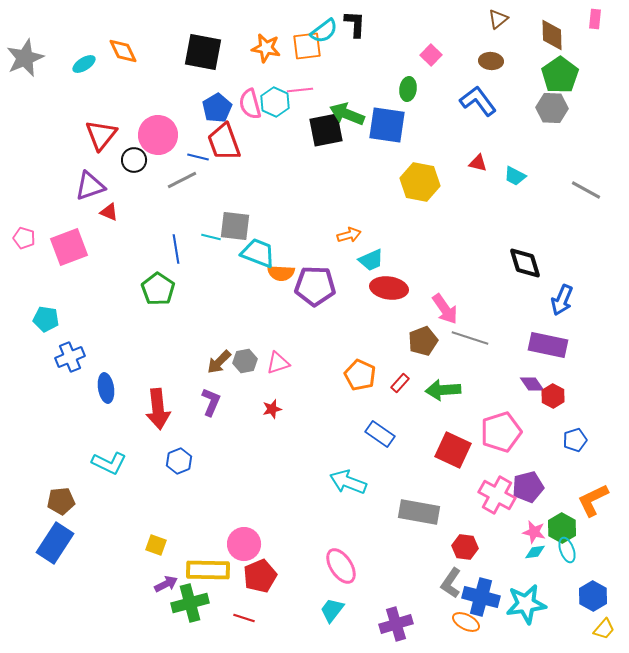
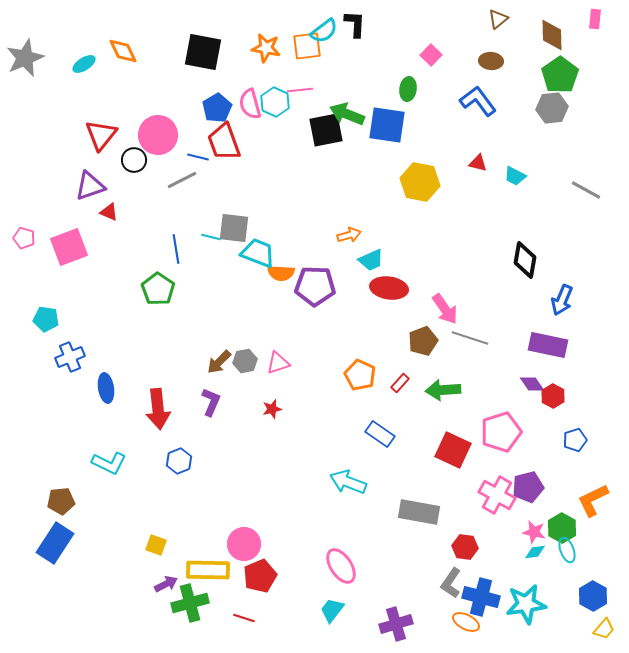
gray hexagon at (552, 108): rotated 8 degrees counterclockwise
gray square at (235, 226): moved 1 px left, 2 px down
black diamond at (525, 263): moved 3 px up; rotated 27 degrees clockwise
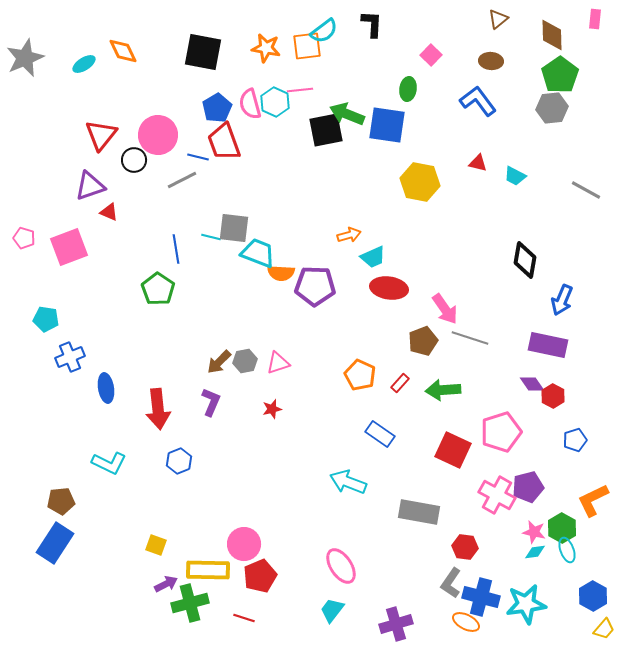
black L-shape at (355, 24): moved 17 px right
cyan trapezoid at (371, 260): moved 2 px right, 3 px up
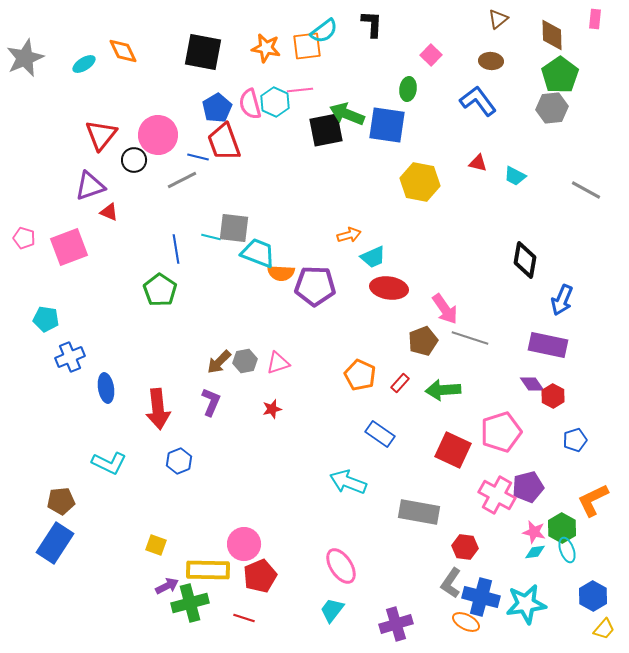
green pentagon at (158, 289): moved 2 px right, 1 px down
purple arrow at (166, 584): moved 1 px right, 2 px down
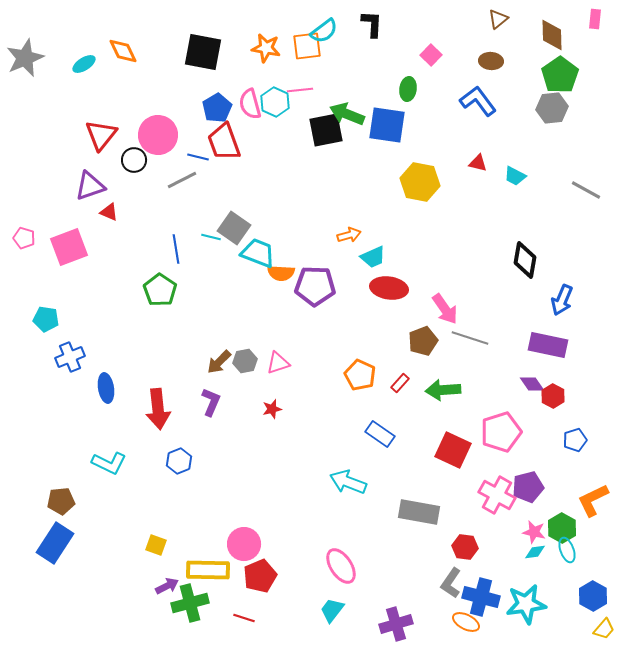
gray square at (234, 228): rotated 28 degrees clockwise
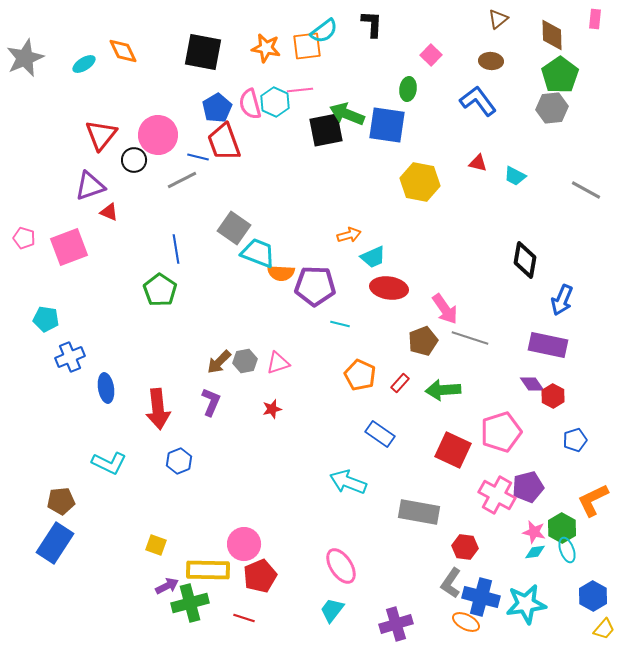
cyan line at (211, 237): moved 129 px right, 87 px down
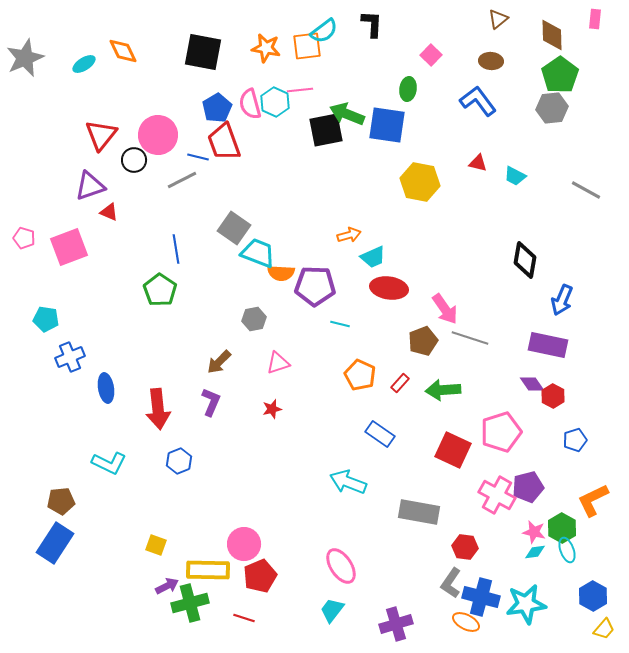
gray hexagon at (245, 361): moved 9 px right, 42 px up
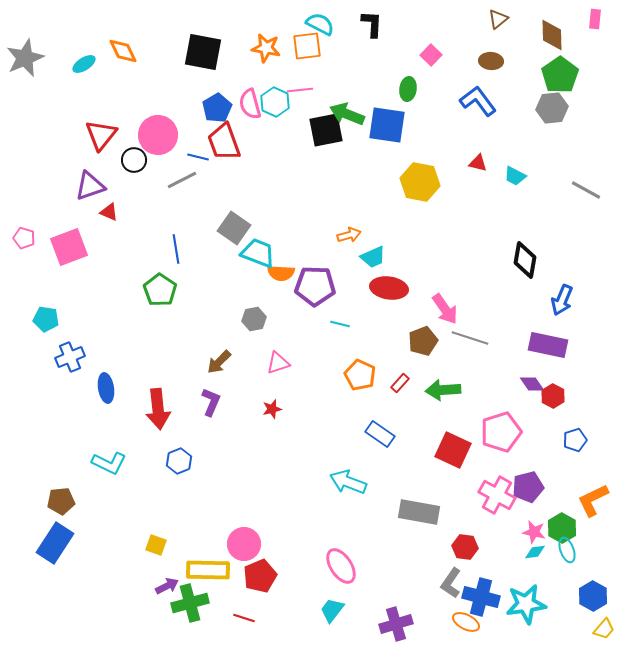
cyan semicircle at (324, 31): moved 4 px left, 7 px up; rotated 116 degrees counterclockwise
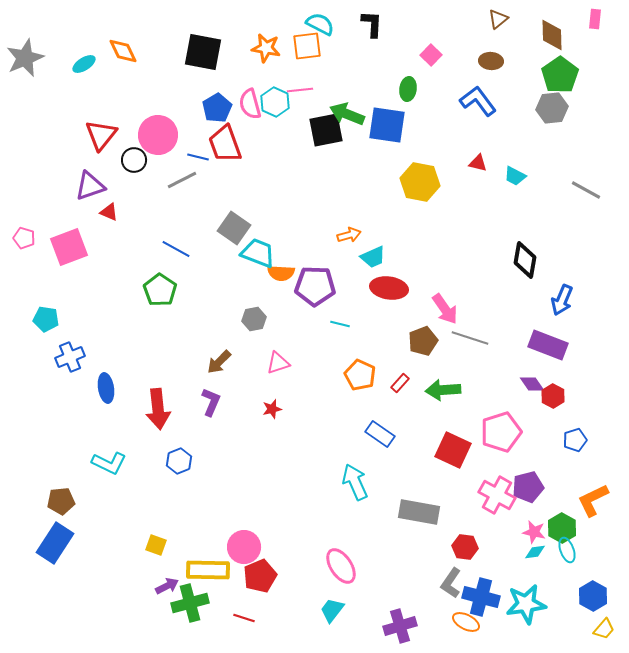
red trapezoid at (224, 142): moved 1 px right, 2 px down
blue line at (176, 249): rotated 52 degrees counterclockwise
purple rectangle at (548, 345): rotated 9 degrees clockwise
cyan arrow at (348, 482): moved 7 px right; rotated 45 degrees clockwise
pink circle at (244, 544): moved 3 px down
purple cross at (396, 624): moved 4 px right, 2 px down
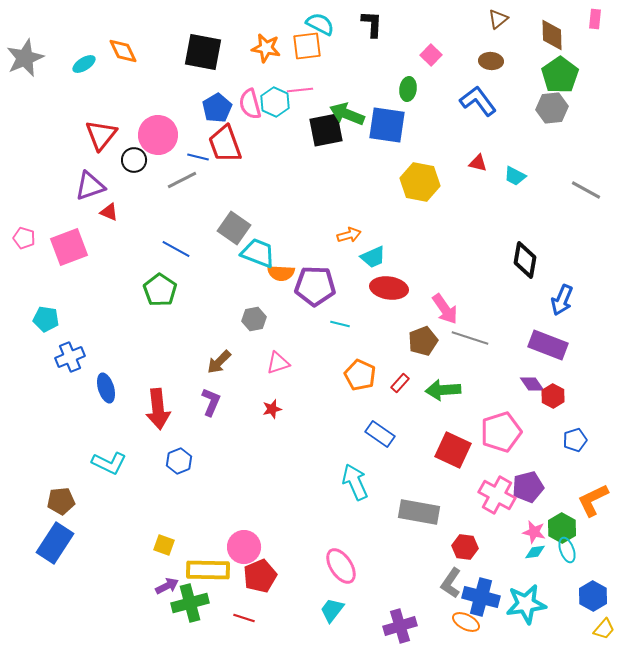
blue ellipse at (106, 388): rotated 8 degrees counterclockwise
yellow square at (156, 545): moved 8 px right
